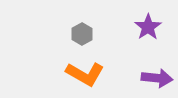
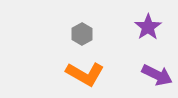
purple arrow: moved 3 px up; rotated 20 degrees clockwise
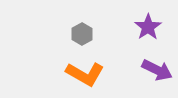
purple arrow: moved 5 px up
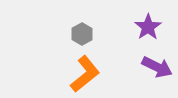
purple arrow: moved 3 px up
orange L-shape: rotated 69 degrees counterclockwise
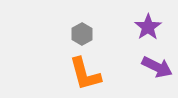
orange L-shape: rotated 114 degrees clockwise
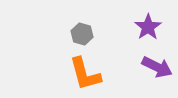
gray hexagon: rotated 15 degrees counterclockwise
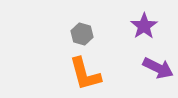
purple star: moved 4 px left, 1 px up
purple arrow: moved 1 px right, 1 px down
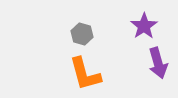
purple arrow: moved 5 px up; rotated 48 degrees clockwise
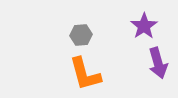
gray hexagon: moved 1 px left, 1 px down; rotated 20 degrees counterclockwise
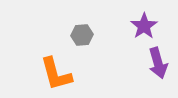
gray hexagon: moved 1 px right
orange L-shape: moved 29 px left
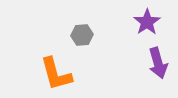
purple star: moved 3 px right, 4 px up
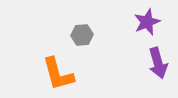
purple star: rotated 12 degrees clockwise
orange L-shape: moved 2 px right
